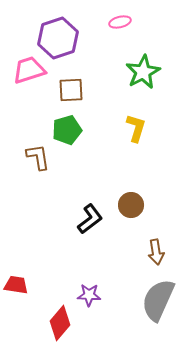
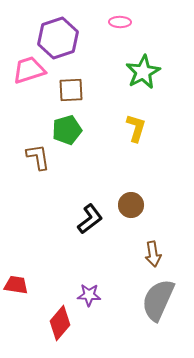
pink ellipse: rotated 15 degrees clockwise
brown arrow: moved 3 px left, 2 px down
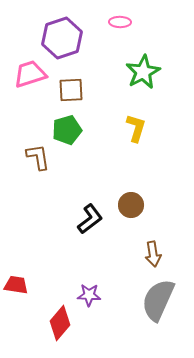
purple hexagon: moved 4 px right
pink trapezoid: moved 1 px right, 4 px down
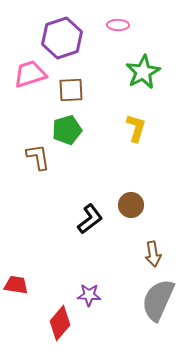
pink ellipse: moved 2 px left, 3 px down
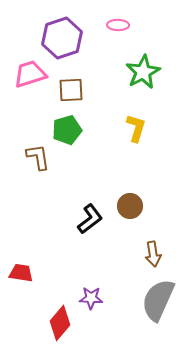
brown circle: moved 1 px left, 1 px down
red trapezoid: moved 5 px right, 12 px up
purple star: moved 2 px right, 3 px down
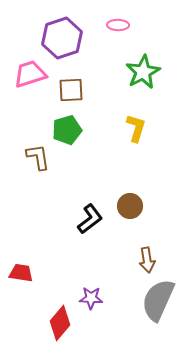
brown arrow: moved 6 px left, 6 px down
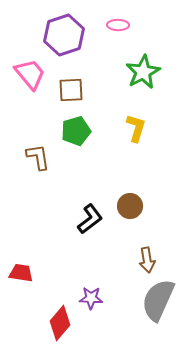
purple hexagon: moved 2 px right, 3 px up
pink trapezoid: rotated 68 degrees clockwise
green pentagon: moved 9 px right, 1 px down
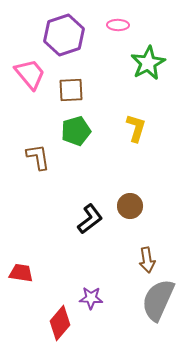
green star: moved 5 px right, 9 px up
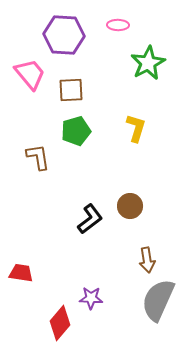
purple hexagon: rotated 21 degrees clockwise
